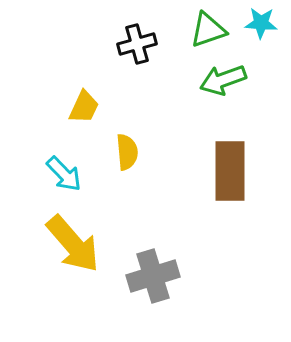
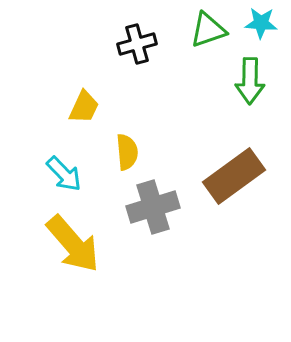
green arrow: moved 27 px right, 1 px down; rotated 69 degrees counterclockwise
brown rectangle: moved 4 px right, 5 px down; rotated 54 degrees clockwise
gray cross: moved 69 px up
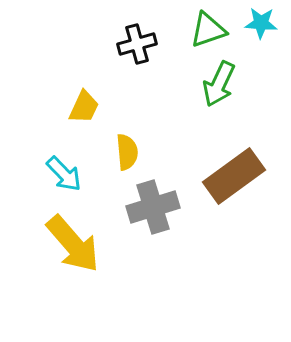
green arrow: moved 31 px left, 3 px down; rotated 24 degrees clockwise
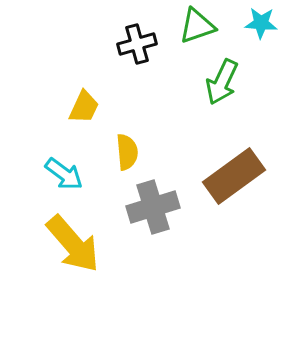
green triangle: moved 11 px left, 4 px up
green arrow: moved 3 px right, 2 px up
cyan arrow: rotated 9 degrees counterclockwise
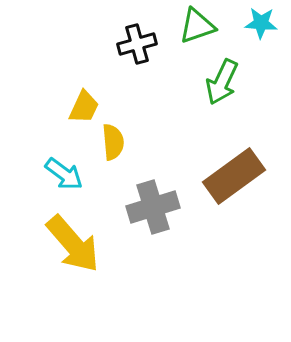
yellow semicircle: moved 14 px left, 10 px up
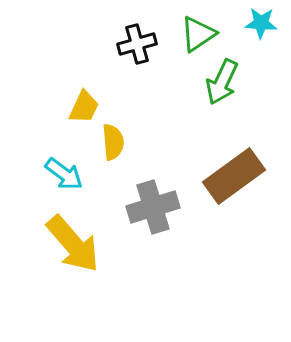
green triangle: moved 1 px right, 8 px down; rotated 15 degrees counterclockwise
